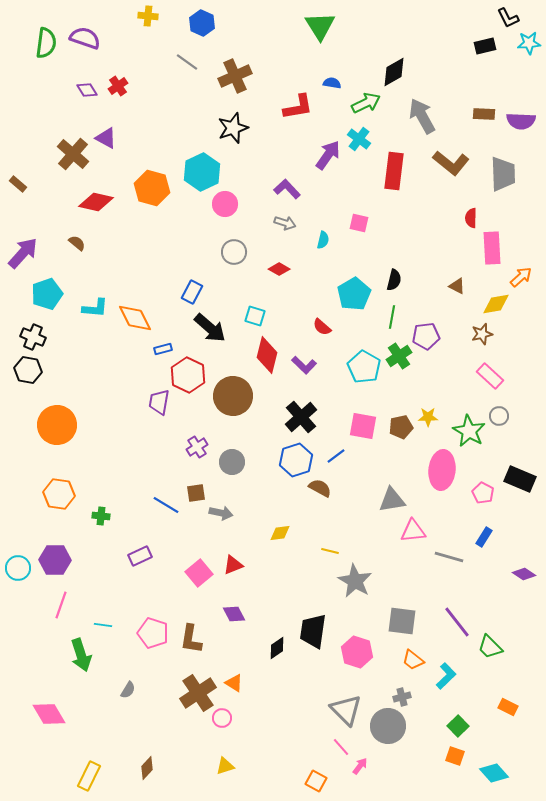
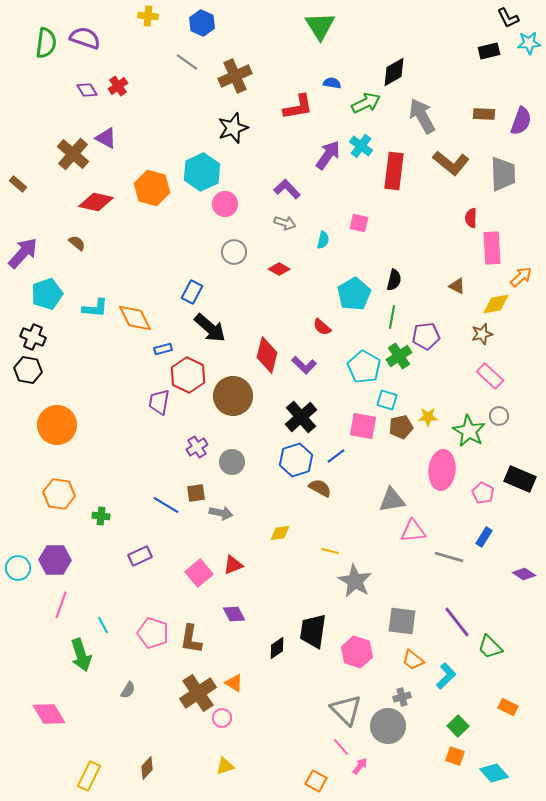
black rectangle at (485, 46): moved 4 px right, 5 px down
purple semicircle at (521, 121): rotated 72 degrees counterclockwise
cyan cross at (359, 139): moved 2 px right, 7 px down
cyan square at (255, 316): moved 132 px right, 84 px down
cyan line at (103, 625): rotated 54 degrees clockwise
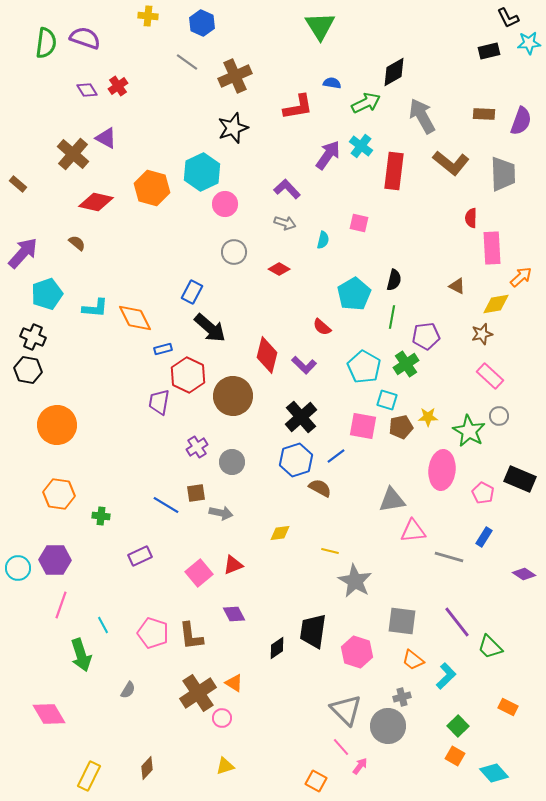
green cross at (399, 356): moved 7 px right, 8 px down
brown L-shape at (191, 639): moved 3 px up; rotated 16 degrees counterclockwise
orange square at (455, 756): rotated 12 degrees clockwise
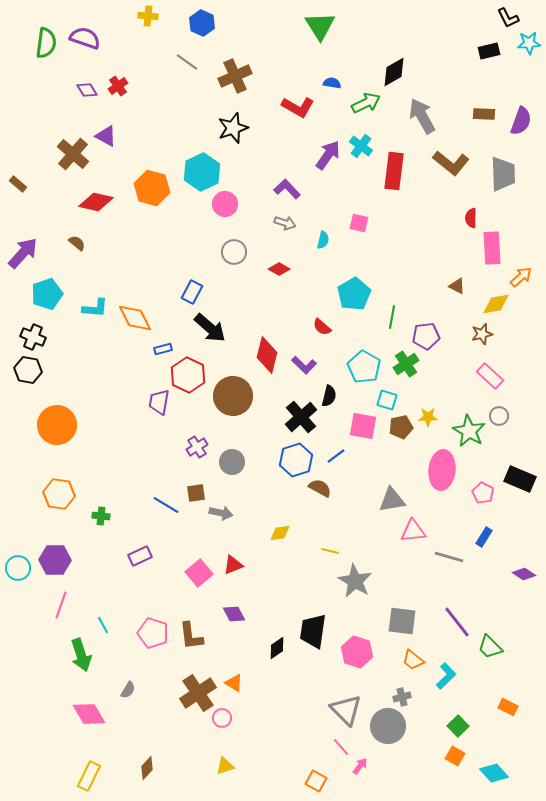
red L-shape at (298, 107): rotated 40 degrees clockwise
purple triangle at (106, 138): moved 2 px up
black semicircle at (394, 280): moved 65 px left, 116 px down
pink diamond at (49, 714): moved 40 px right
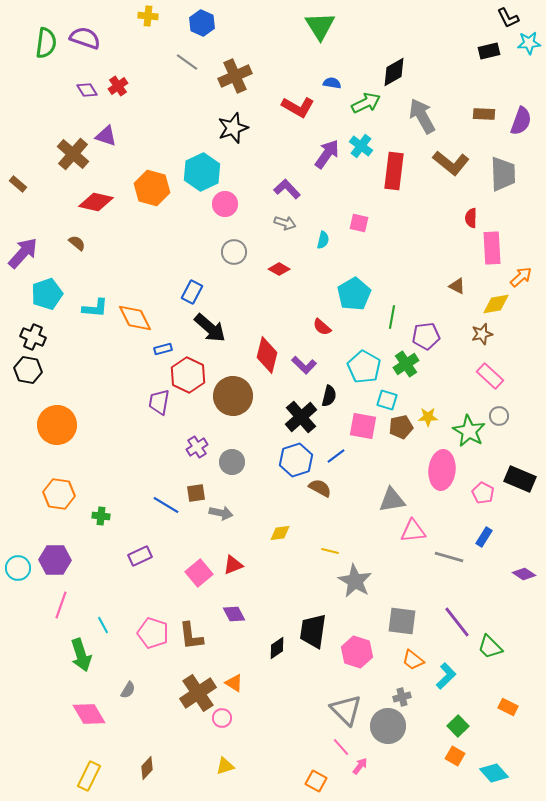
purple triangle at (106, 136): rotated 10 degrees counterclockwise
purple arrow at (328, 155): moved 1 px left, 1 px up
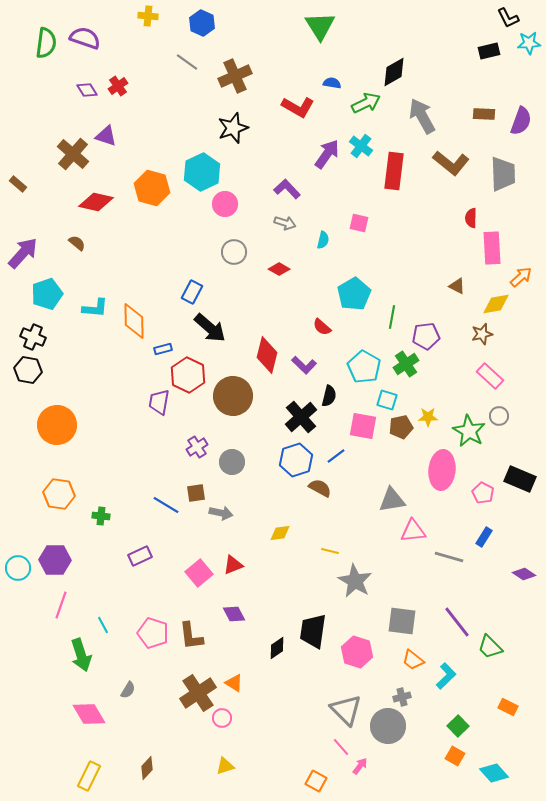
orange diamond at (135, 318): moved 1 px left, 3 px down; rotated 27 degrees clockwise
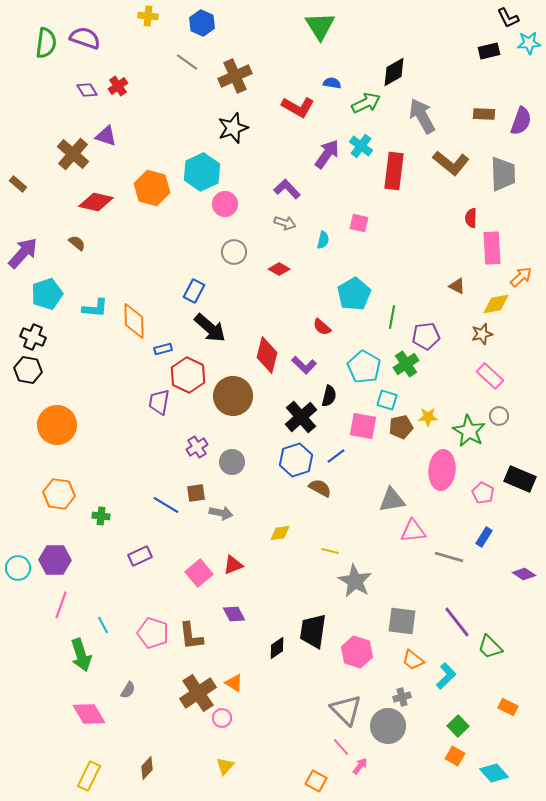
blue rectangle at (192, 292): moved 2 px right, 1 px up
yellow triangle at (225, 766): rotated 30 degrees counterclockwise
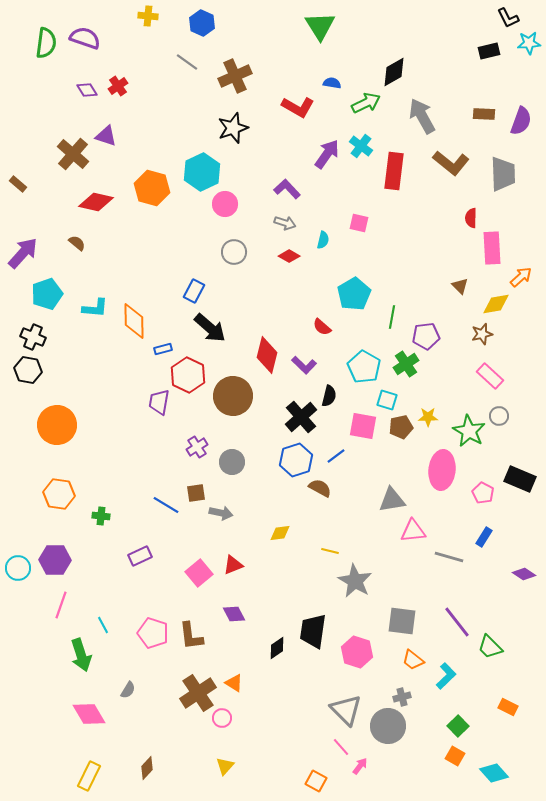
red diamond at (279, 269): moved 10 px right, 13 px up
brown triangle at (457, 286): moved 3 px right; rotated 18 degrees clockwise
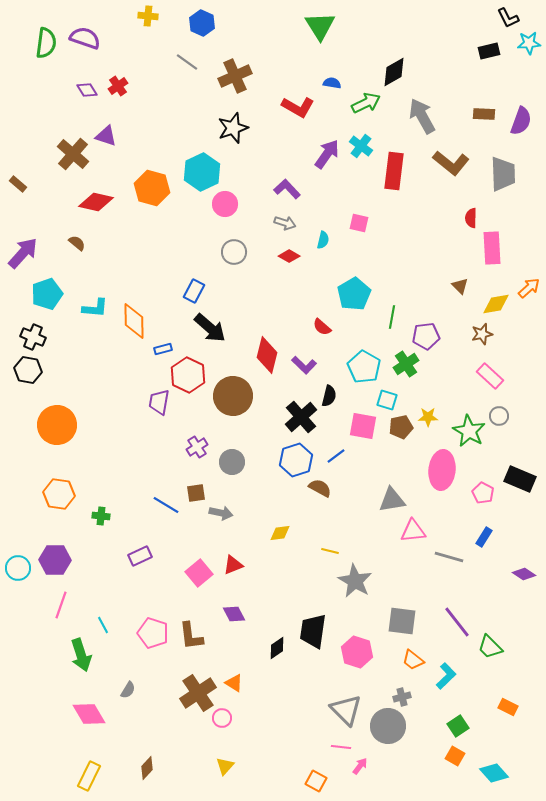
orange arrow at (521, 277): moved 8 px right, 11 px down
green square at (458, 726): rotated 10 degrees clockwise
pink line at (341, 747): rotated 42 degrees counterclockwise
